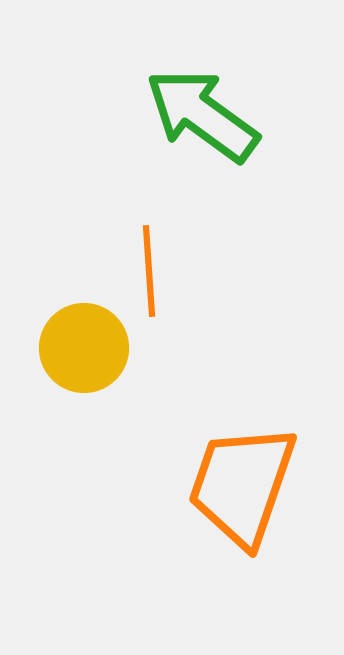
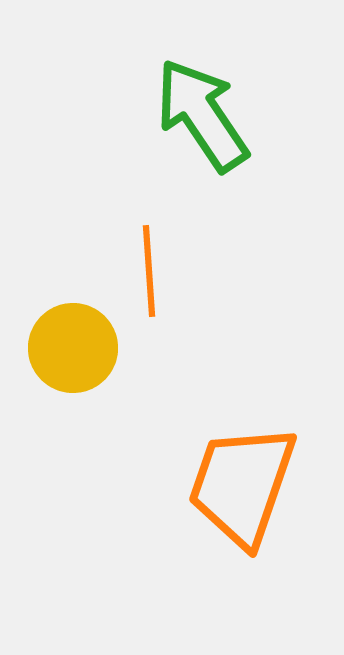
green arrow: rotated 20 degrees clockwise
yellow circle: moved 11 px left
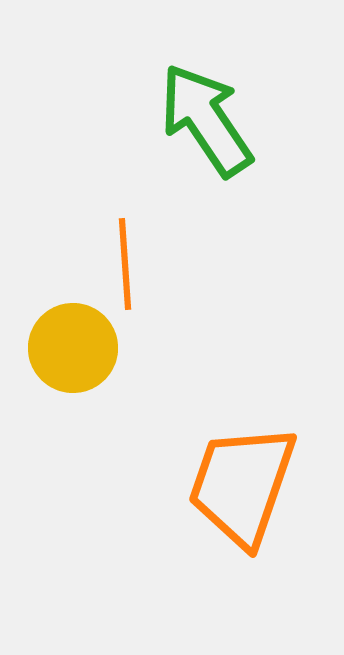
green arrow: moved 4 px right, 5 px down
orange line: moved 24 px left, 7 px up
